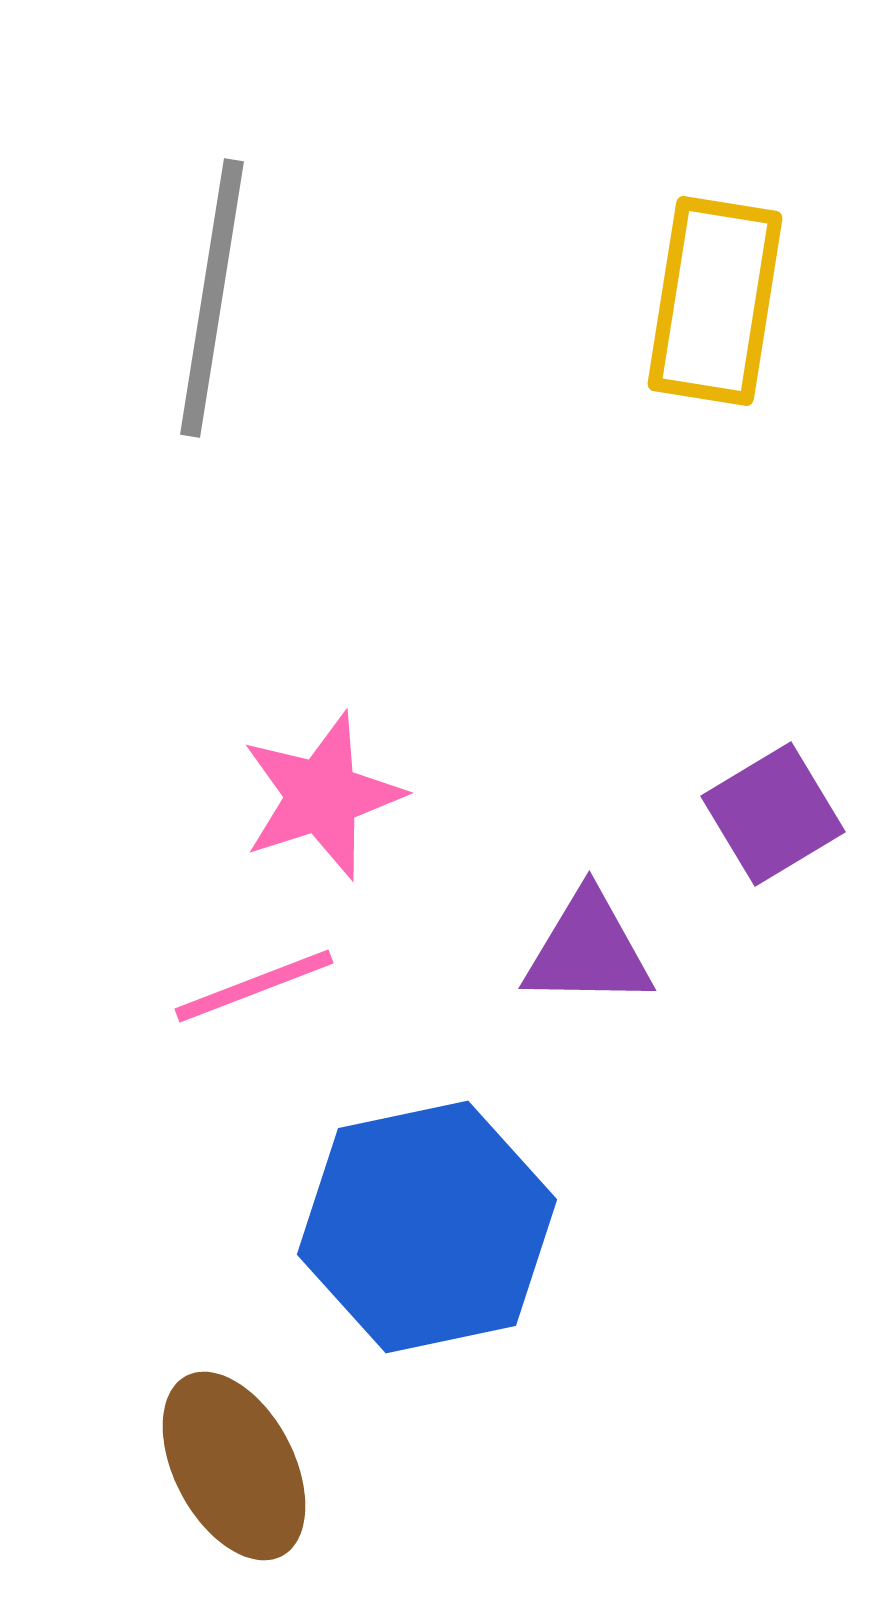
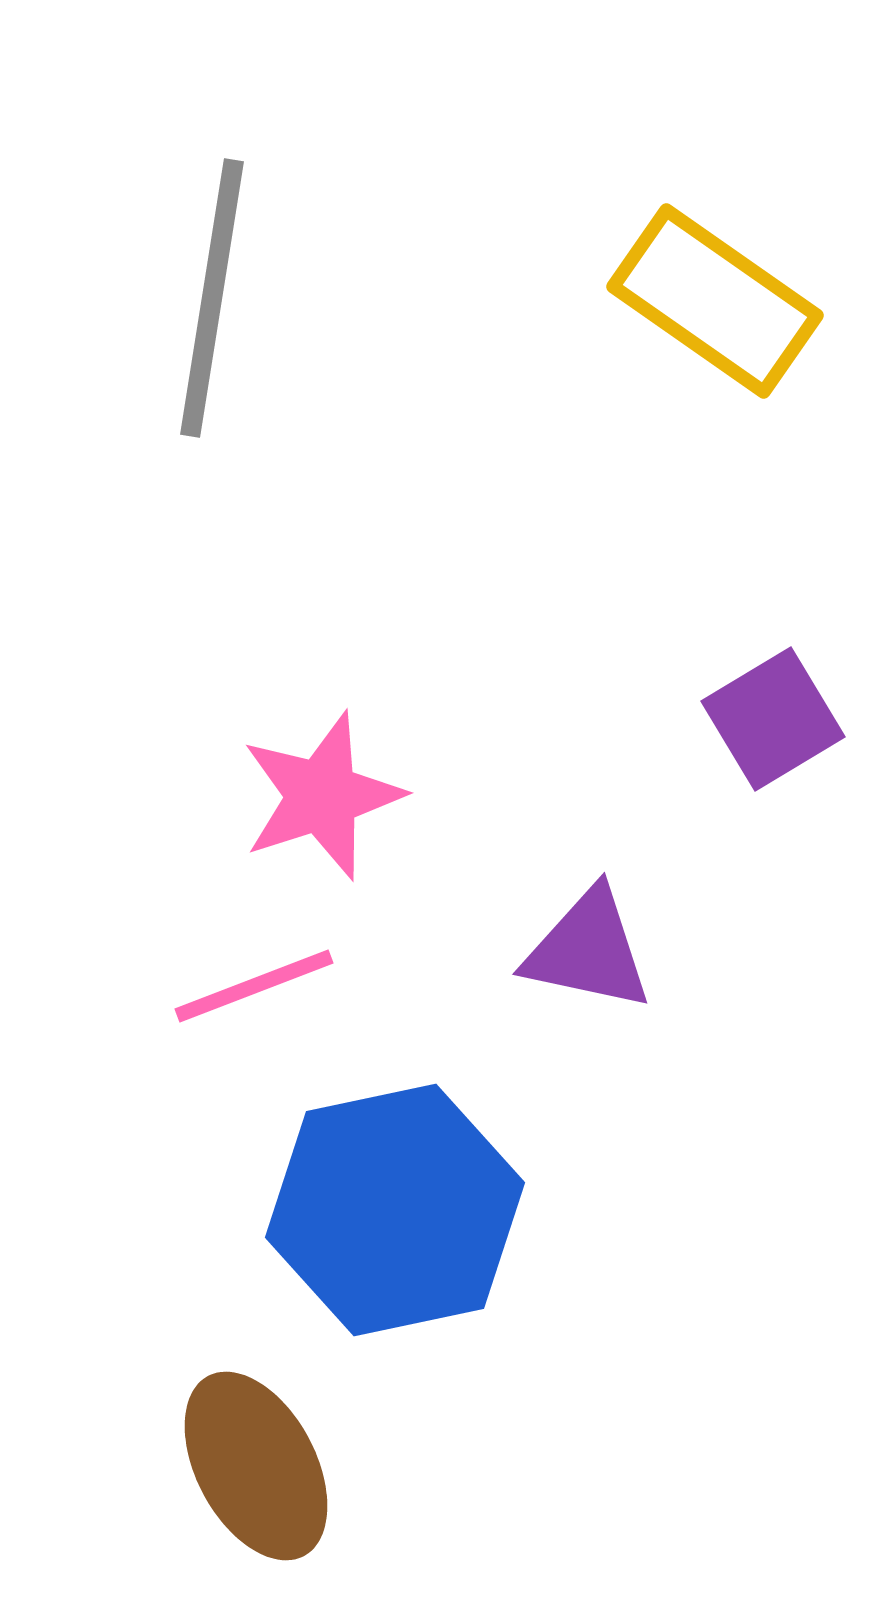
yellow rectangle: rotated 64 degrees counterclockwise
purple square: moved 95 px up
purple triangle: rotated 11 degrees clockwise
blue hexagon: moved 32 px left, 17 px up
brown ellipse: moved 22 px right
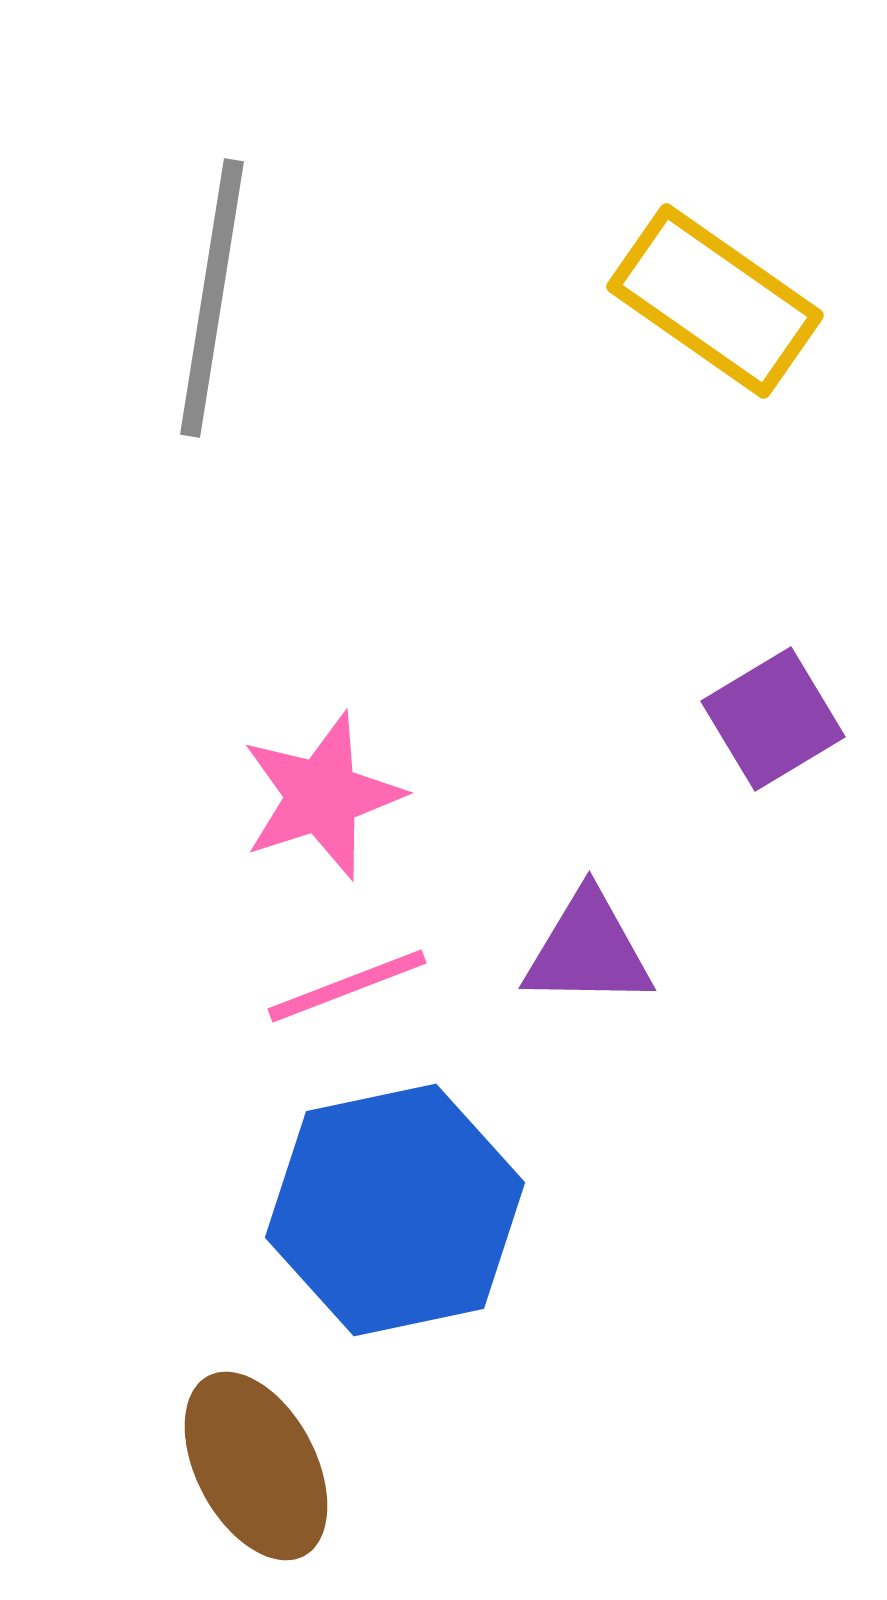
purple triangle: rotated 11 degrees counterclockwise
pink line: moved 93 px right
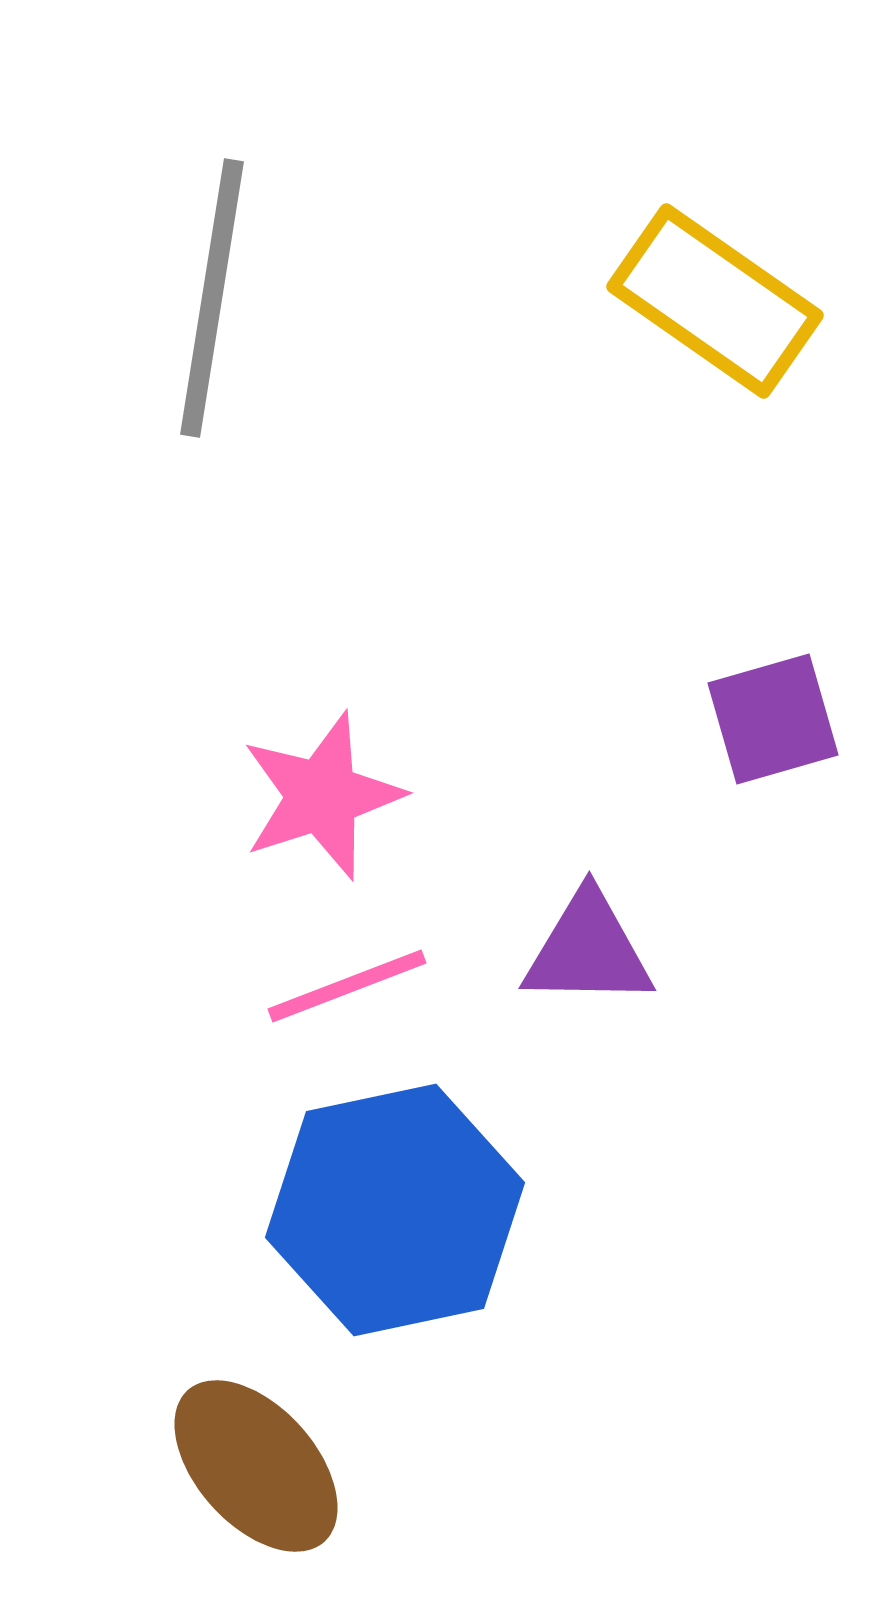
purple square: rotated 15 degrees clockwise
brown ellipse: rotated 14 degrees counterclockwise
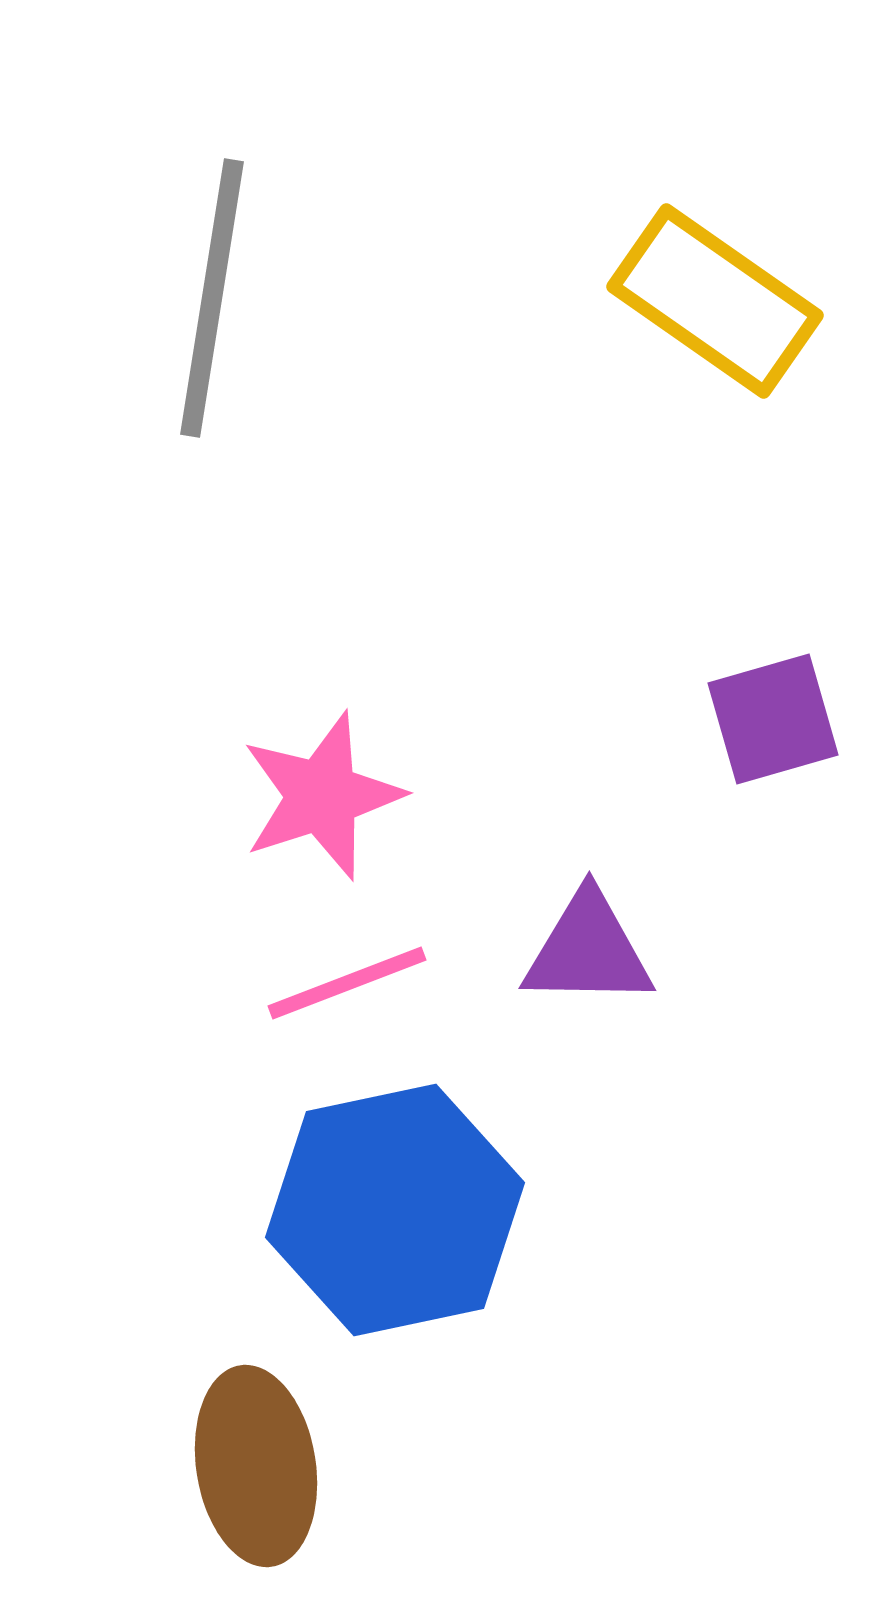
pink line: moved 3 px up
brown ellipse: rotated 33 degrees clockwise
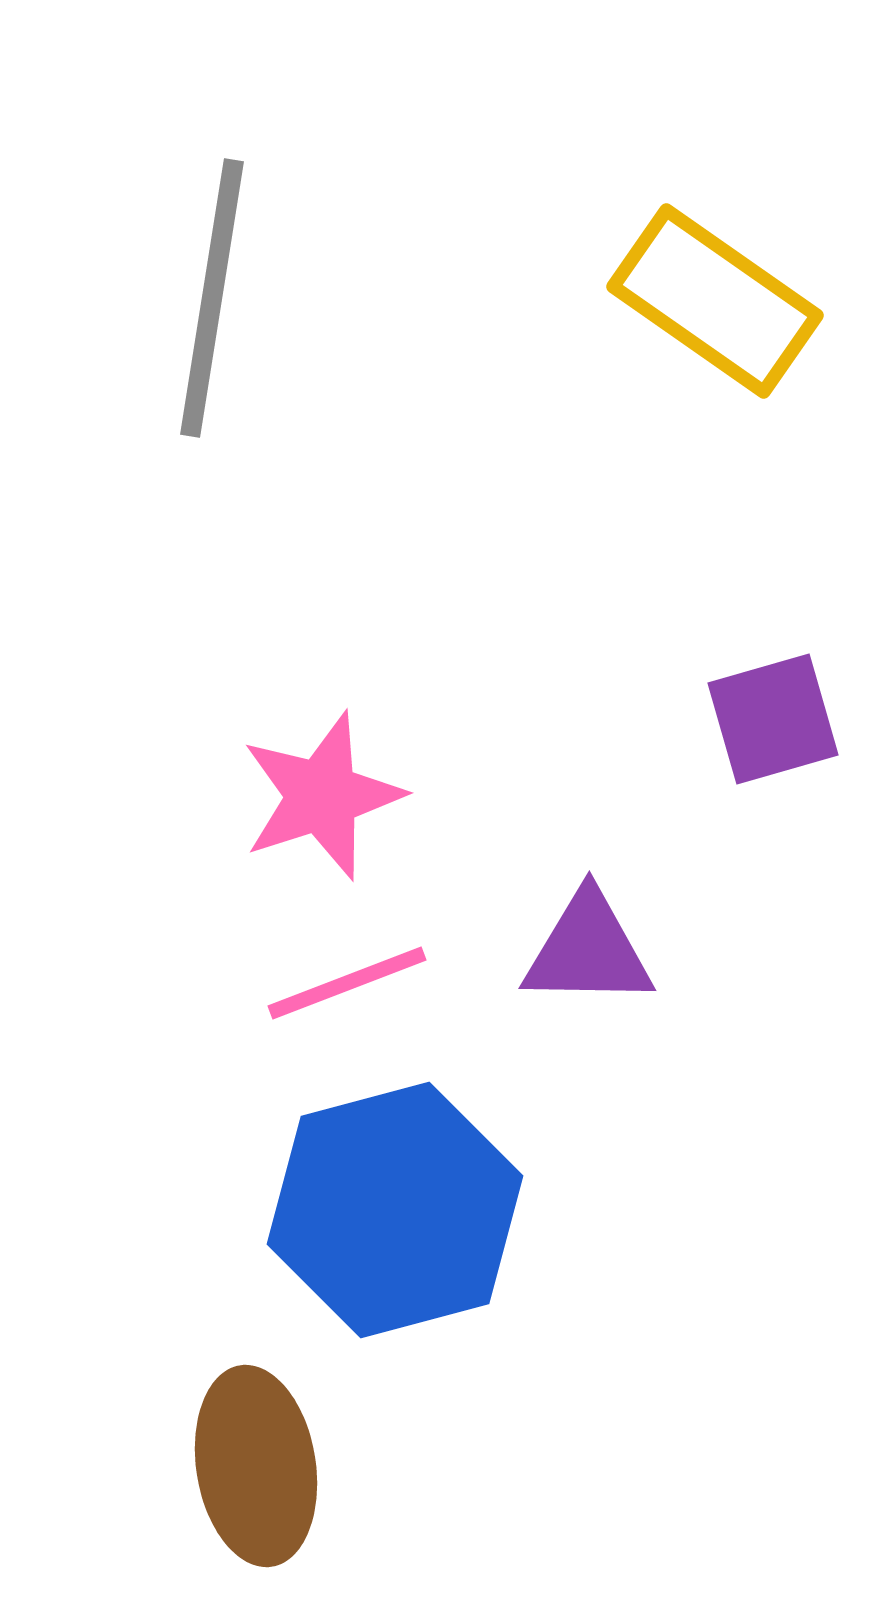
blue hexagon: rotated 3 degrees counterclockwise
